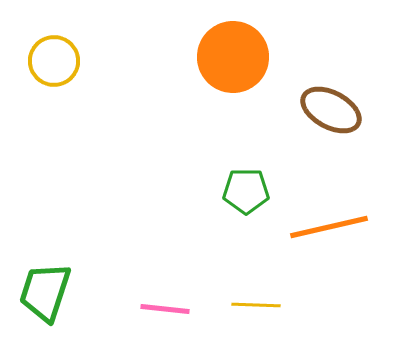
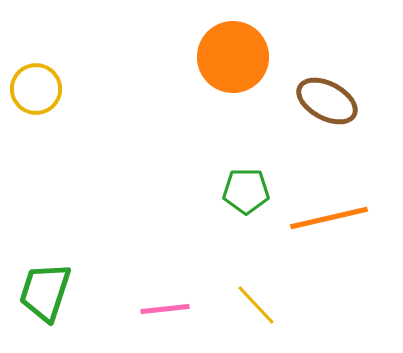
yellow circle: moved 18 px left, 28 px down
brown ellipse: moved 4 px left, 9 px up
orange line: moved 9 px up
yellow line: rotated 45 degrees clockwise
pink line: rotated 12 degrees counterclockwise
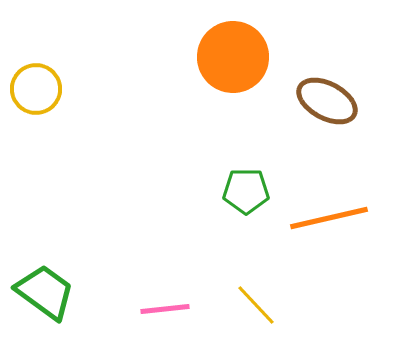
green trapezoid: rotated 108 degrees clockwise
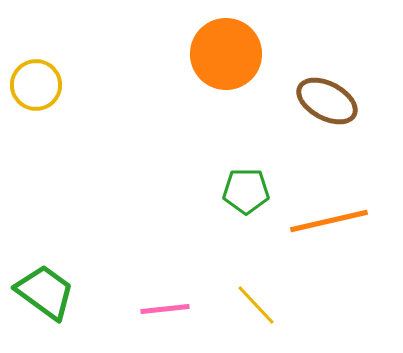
orange circle: moved 7 px left, 3 px up
yellow circle: moved 4 px up
orange line: moved 3 px down
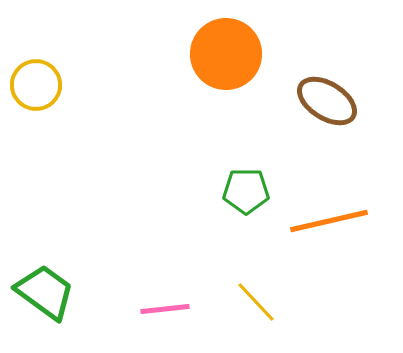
brown ellipse: rotated 4 degrees clockwise
yellow line: moved 3 px up
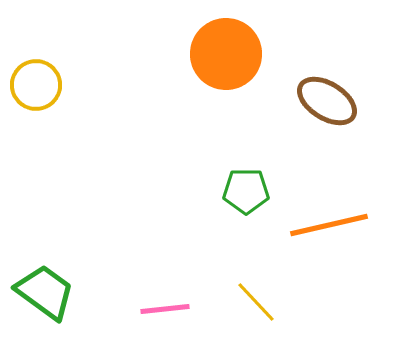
orange line: moved 4 px down
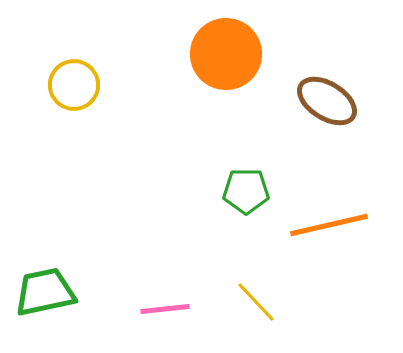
yellow circle: moved 38 px right
green trapezoid: rotated 48 degrees counterclockwise
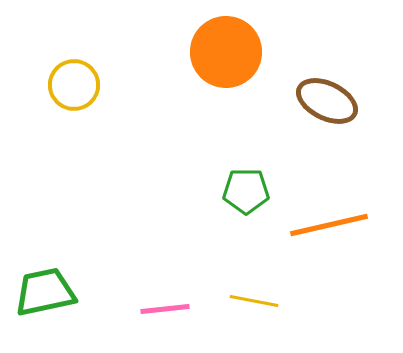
orange circle: moved 2 px up
brown ellipse: rotated 6 degrees counterclockwise
yellow line: moved 2 px left, 1 px up; rotated 36 degrees counterclockwise
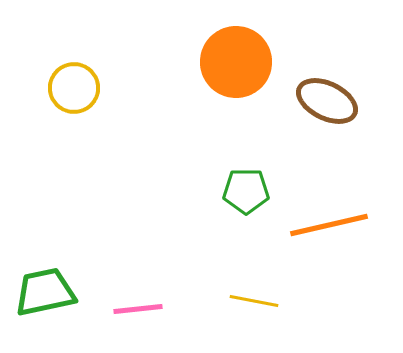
orange circle: moved 10 px right, 10 px down
yellow circle: moved 3 px down
pink line: moved 27 px left
